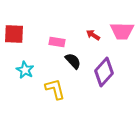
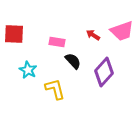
pink trapezoid: rotated 20 degrees counterclockwise
cyan star: moved 3 px right
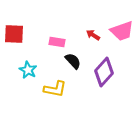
yellow L-shape: rotated 115 degrees clockwise
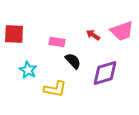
purple diamond: moved 1 px right, 1 px down; rotated 32 degrees clockwise
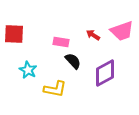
pink rectangle: moved 4 px right
purple diamond: rotated 12 degrees counterclockwise
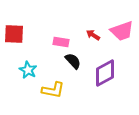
yellow L-shape: moved 2 px left, 1 px down
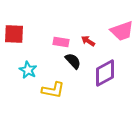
red arrow: moved 5 px left, 6 px down
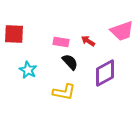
black semicircle: moved 3 px left, 1 px down
yellow L-shape: moved 11 px right, 2 px down
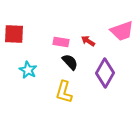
purple diamond: rotated 32 degrees counterclockwise
yellow L-shape: rotated 95 degrees clockwise
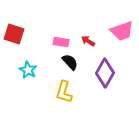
red square: rotated 15 degrees clockwise
